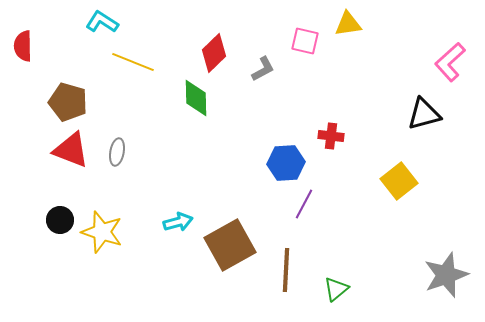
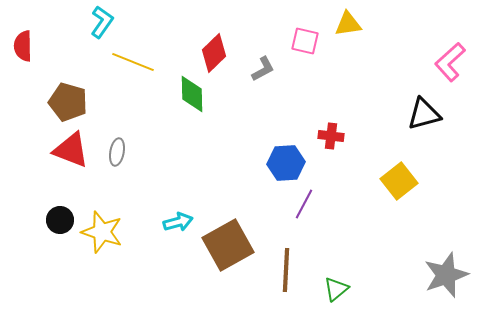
cyan L-shape: rotated 92 degrees clockwise
green diamond: moved 4 px left, 4 px up
brown square: moved 2 px left
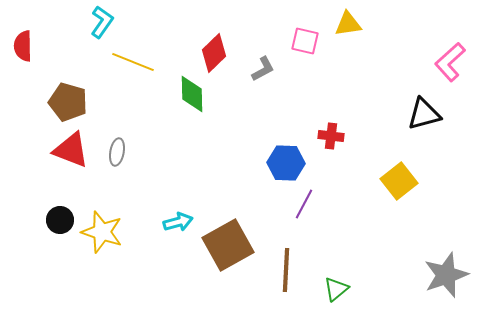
blue hexagon: rotated 6 degrees clockwise
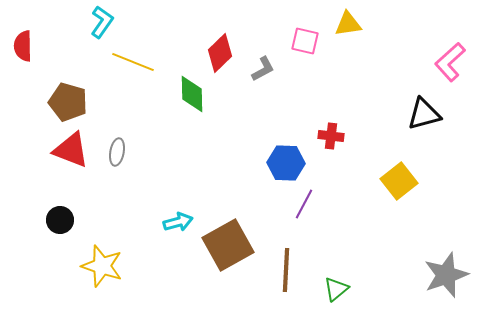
red diamond: moved 6 px right
yellow star: moved 34 px down
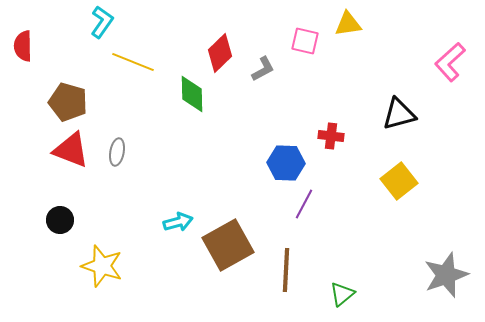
black triangle: moved 25 px left
green triangle: moved 6 px right, 5 px down
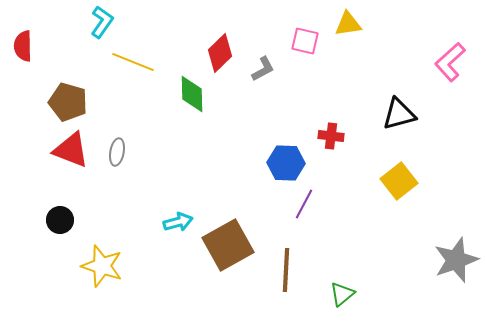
gray star: moved 10 px right, 15 px up
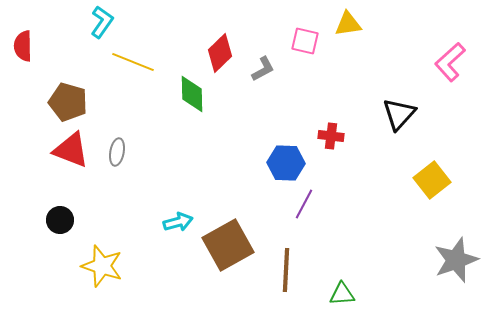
black triangle: rotated 33 degrees counterclockwise
yellow square: moved 33 px right, 1 px up
green triangle: rotated 36 degrees clockwise
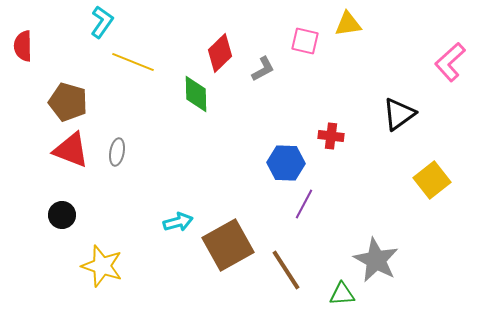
green diamond: moved 4 px right
black triangle: rotated 12 degrees clockwise
black circle: moved 2 px right, 5 px up
gray star: moved 80 px left; rotated 24 degrees counterclockwise
brown line: rotated 36 degrees counterclockwise
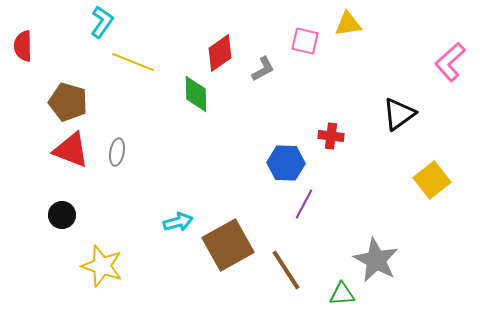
red diamond: rotated 9 degrees clockwise
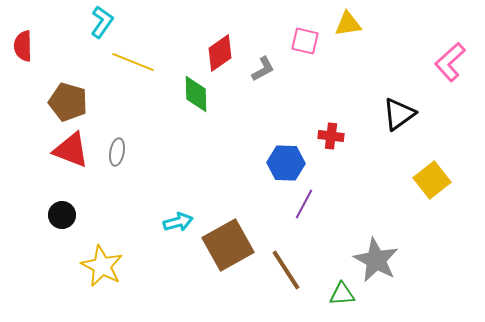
yellow star: rotated 9 degrees clockwise
